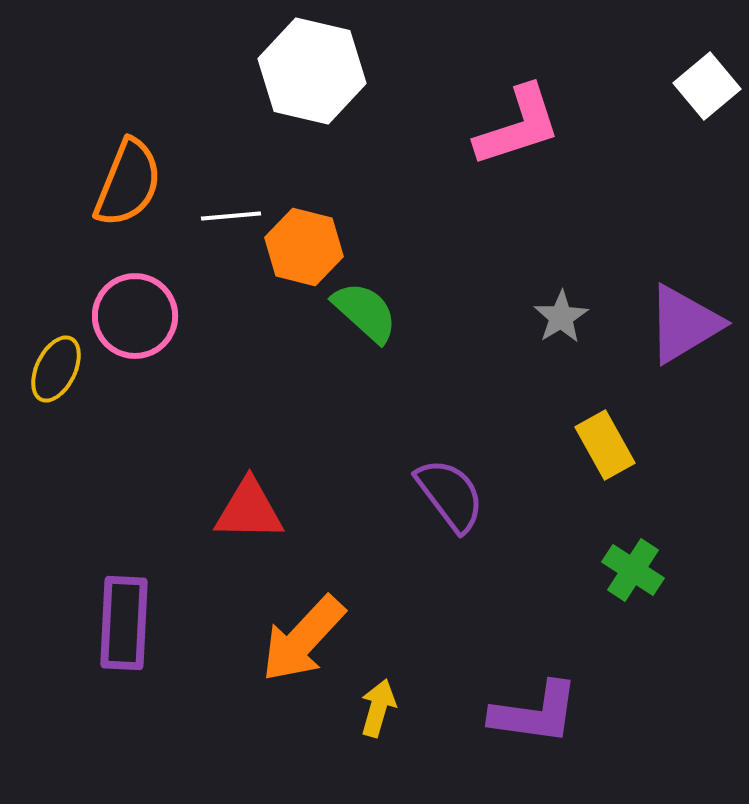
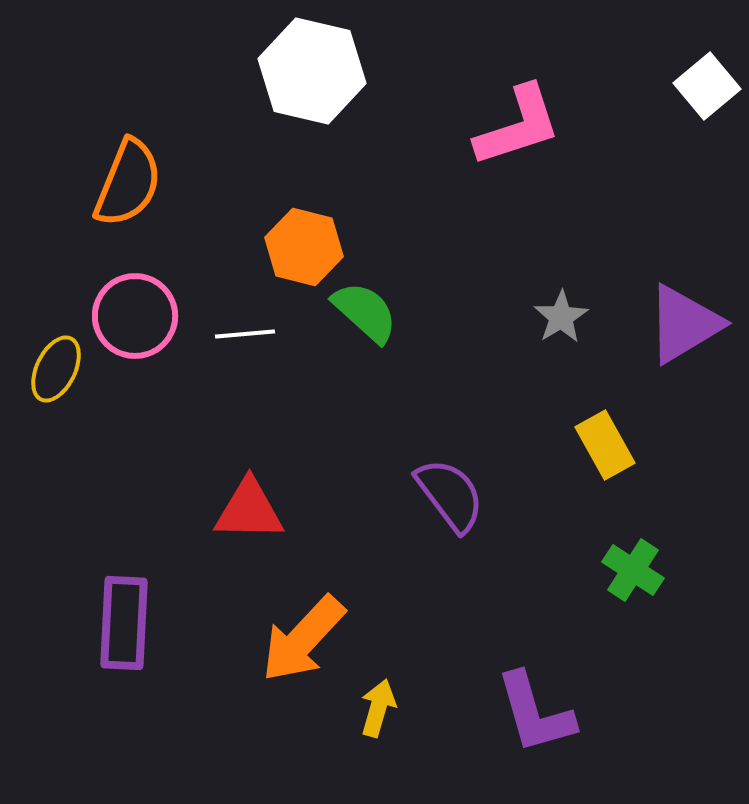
white line: moved 14 px right, 118 px down
purple L-shape: rotated 66 degrees clockwise
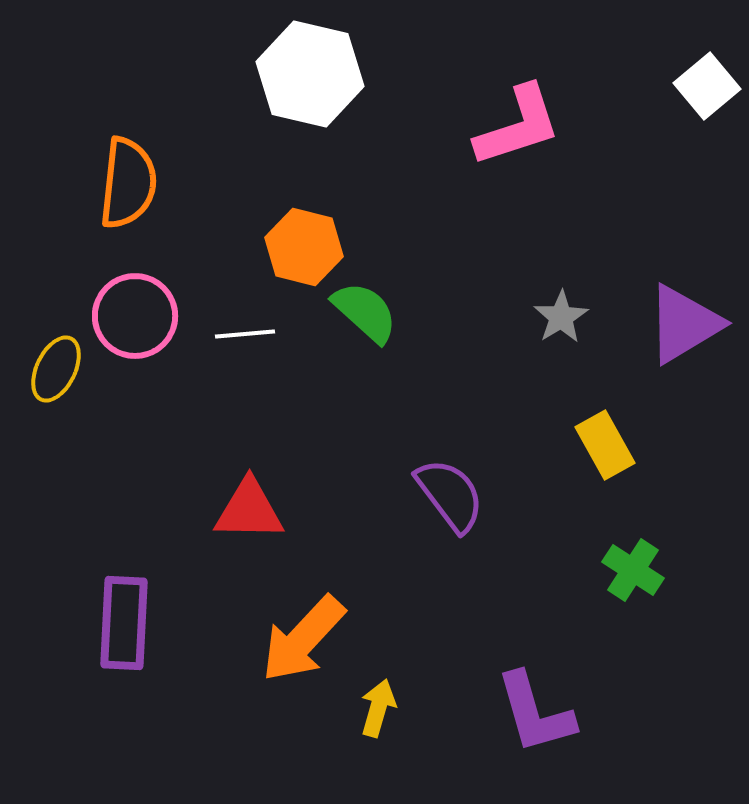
white hexagon: moved 2 px left, 3 px down
orange semicircle: rotated 16 degrees counterclockwise
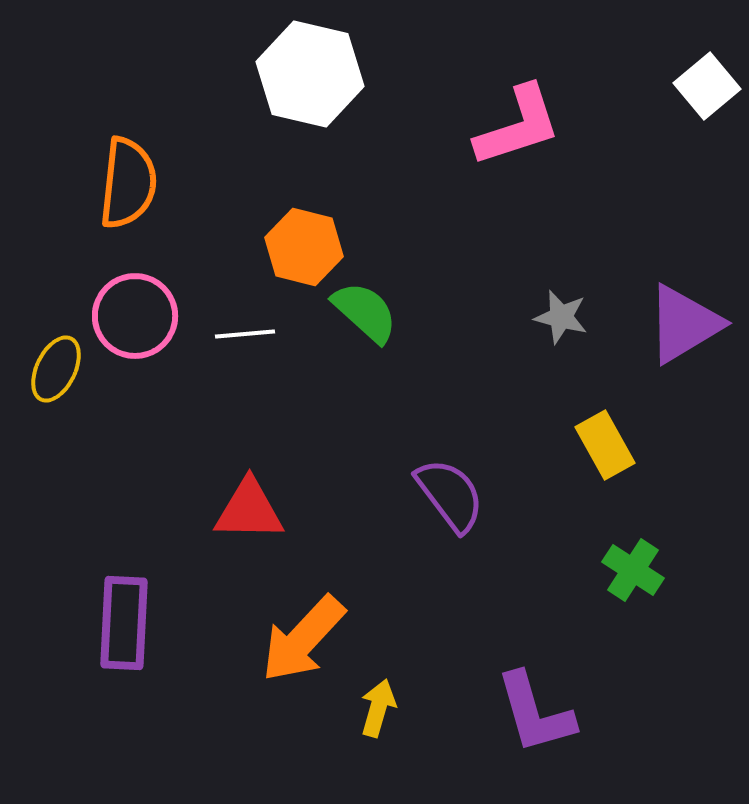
gray star: rotated 26 degrees counterclockwise
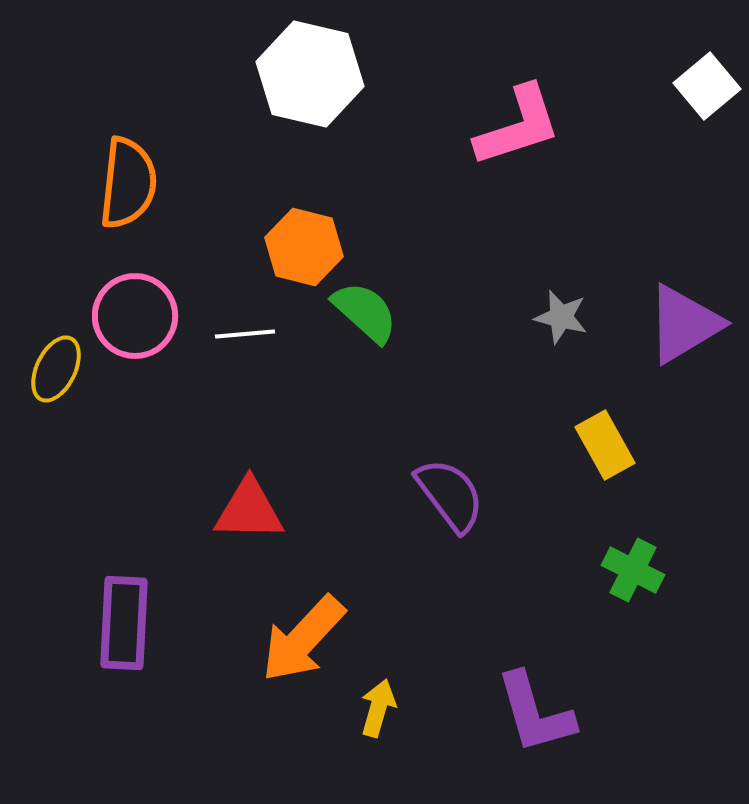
green cross: rotated 6 degrees counterclockwise
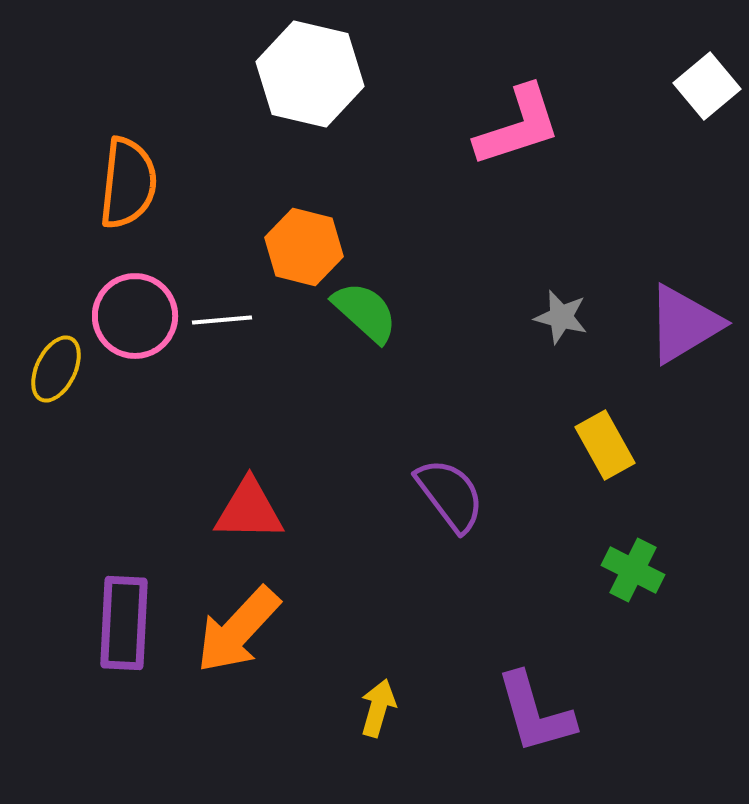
white line: moved 23 px left, 14 px up
orange arrow: moved 65 px left, 9 px up
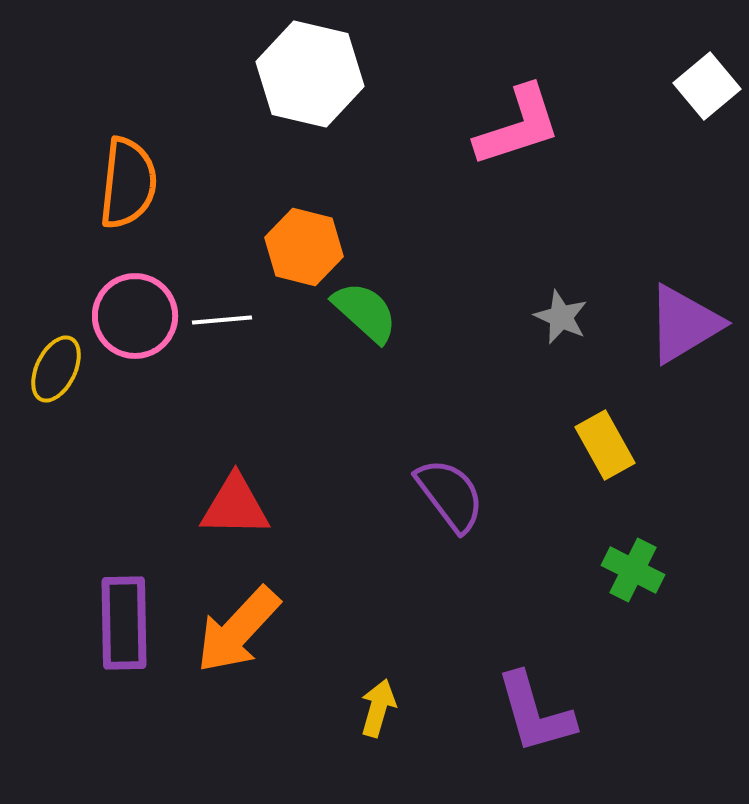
gray star: rotated 10 degrees clockwise
red triangle: moved 14 px left, 4 px up
purple rectangle: rotated 4 degrees counterclockwise
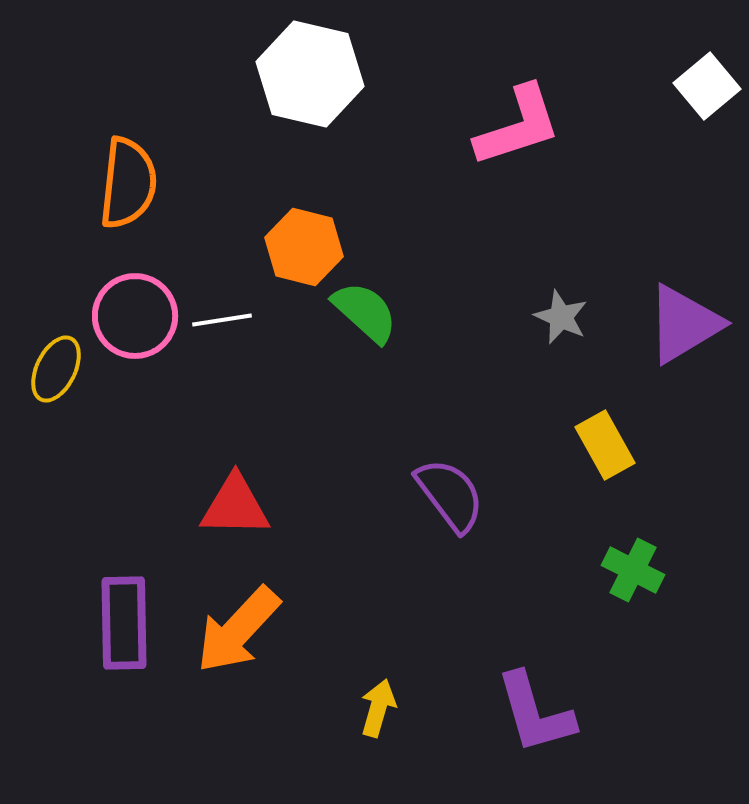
white line: rotated 4 degrees counterclockwise
